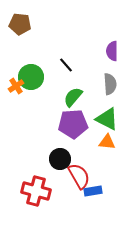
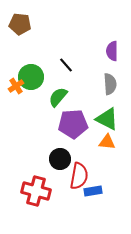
green semicircle: moved 15 px left
red semicircle: rotated 40 degrees clockwise
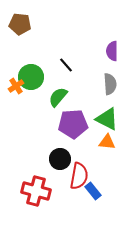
blue rectangle: rotated 60 degrees clockwise
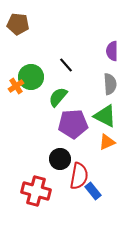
brown pentagon: moved 2 px left
green triangle: moved 2 px left, 3 px up
orange triangle: rotated 30 degrees counterclockwise
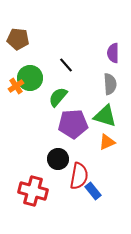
brown pentagon: moved 15 px down
purple semicircle: moved 1 px right, 2 px down
green circle: moved 1 px left, 1 px down
green triangle: rotated 10 degrees counterclockwise
black circle: moved 2 px left
red cross: moved 3 px left
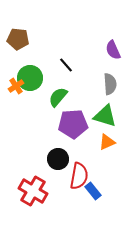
purple semicircle: moved 3 px up; rotated 24 degrees counterclockwise
red cross: rotated 16 degrees clockwise
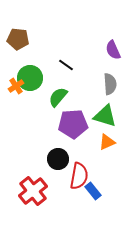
black line: rotated 14 degrees counterclockwise
red cross: rotated 20 degrees clockwise
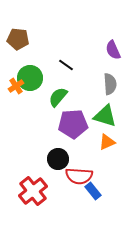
red semicircle: rotated 84 degrees clockwise
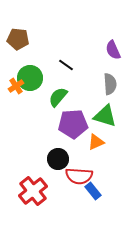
orange triangle: moved 11 px left
